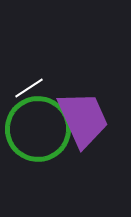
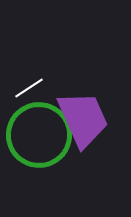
green circle: moved 1 px right, 6 px down
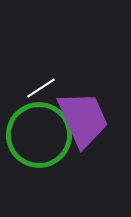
white line: moved 12 px right
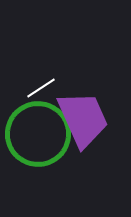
green circle: moved 1 px left, 1 px up
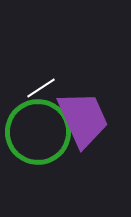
green circle: moved 2 px up
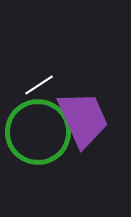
white line: moved 2 px left, 3 px up
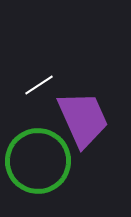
green circle: moved 29 px down
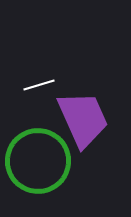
white line: rotated 16 degrees clockwise
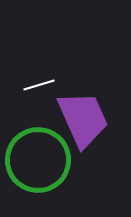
green circle: moved 1 px up
